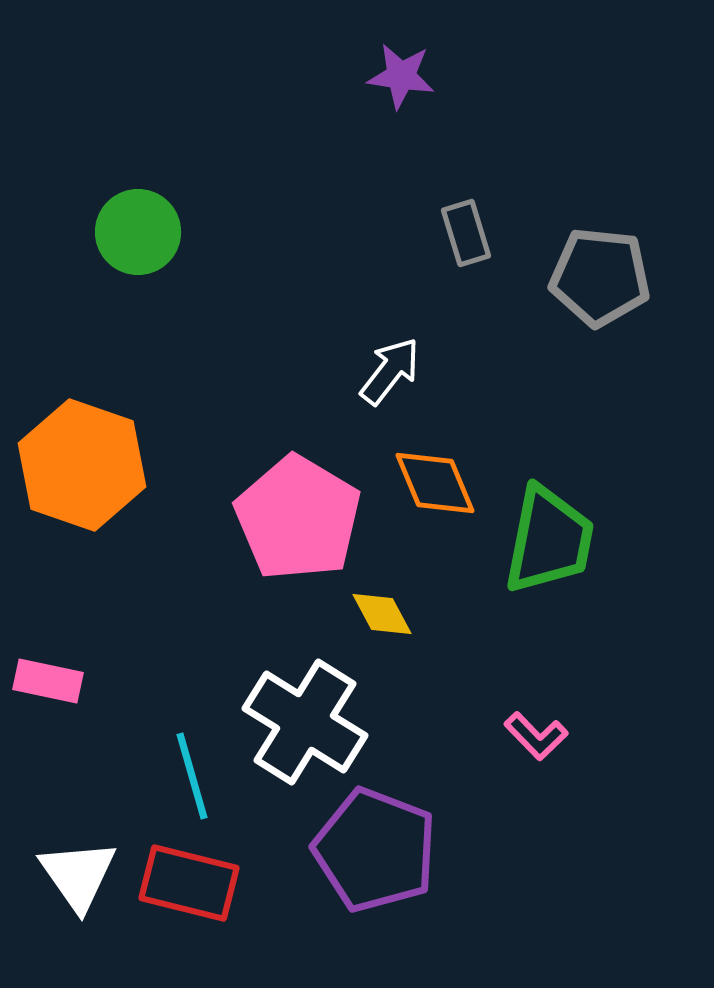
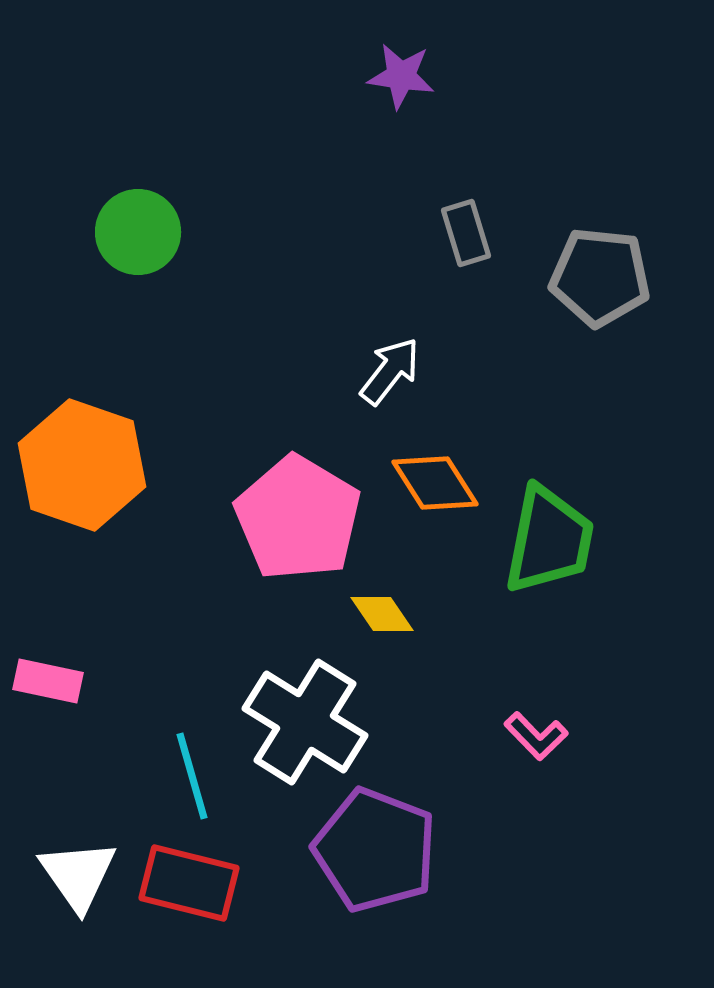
orange diamond: rotated 10 degrees counterclockwise
yellow diamond: rotated 6 degrees counterclockwise
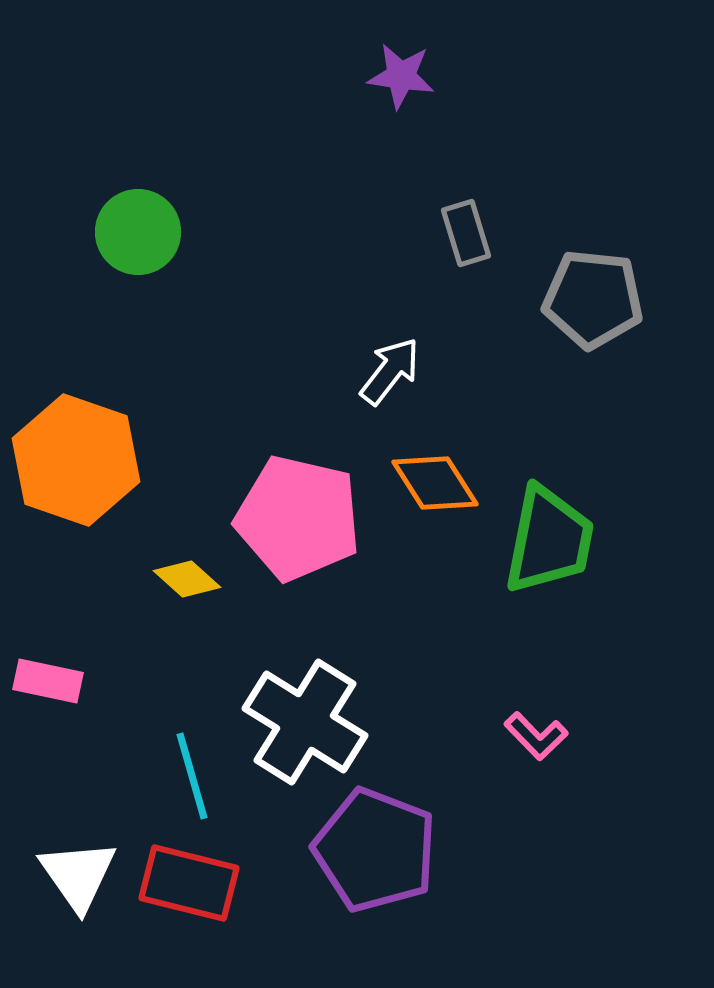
gray pentagon: moved 7 px left, 22 px down
orange hexagon: moved 6 px left, 5 px up
pink pentagon: rotated 18 degrees counterclockwise
yellow diamond: moved 195 px left, 35 px up; rotated 14 degrees counterclockwise
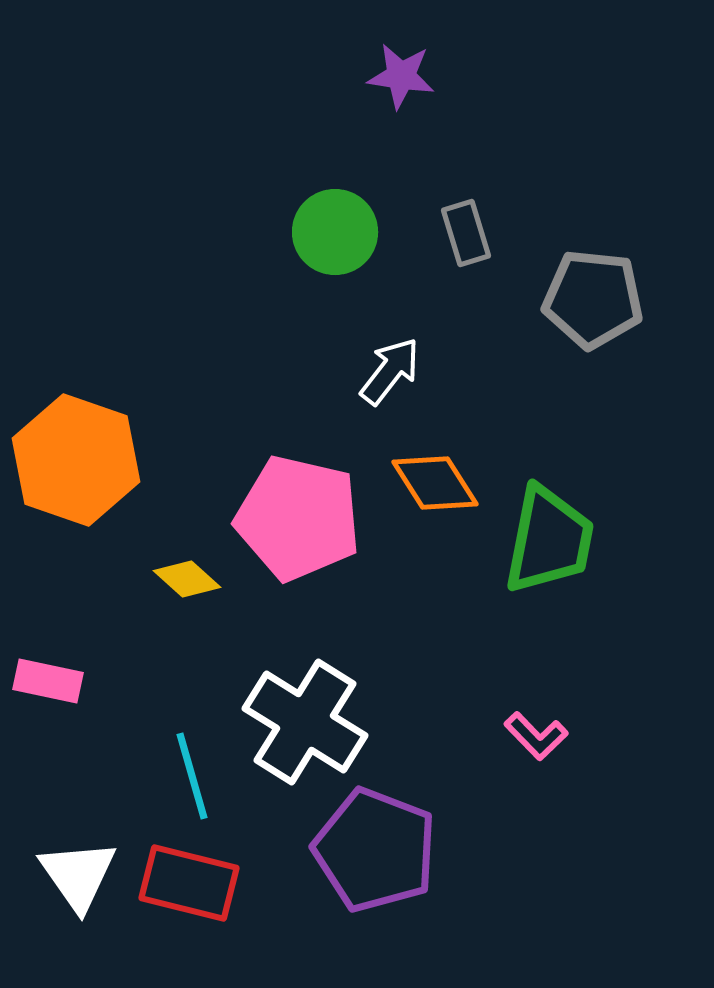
green circle: moved 197 px right
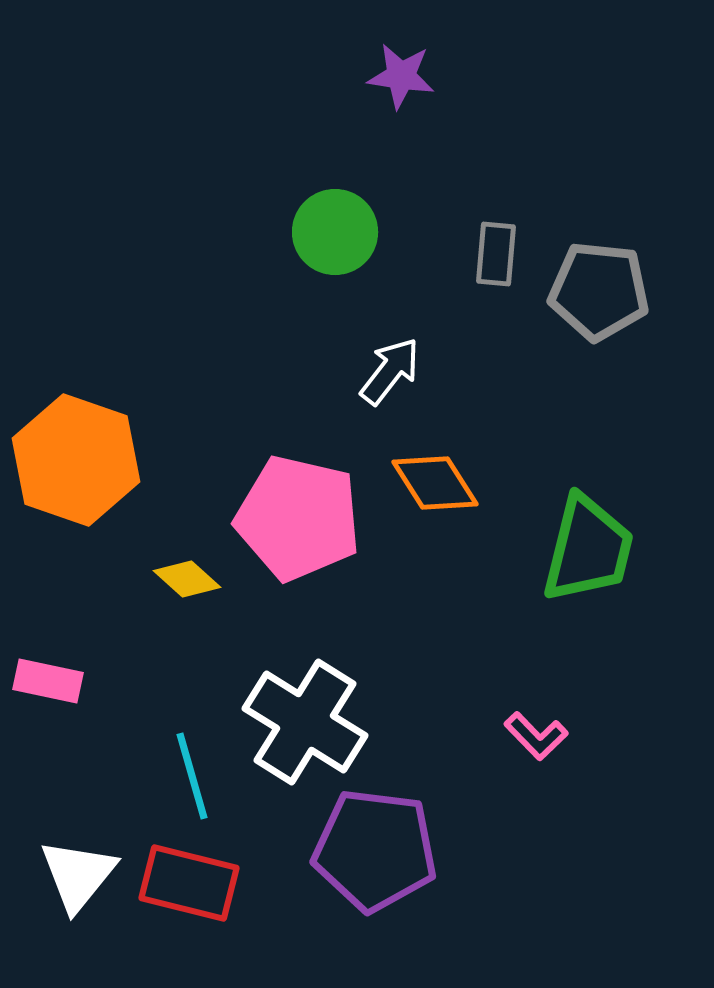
gray rectangle: moved 30 px right, 21 px down; rotated 22 degrees clockwise
gray pentagon: moved 6 px right, 8 px up
green trapezoid: moved 39 px right, 9 px down; rotated 3 degrees clockwise
purple pentagon: rotated 14 degrees counterclockwise
white triangle: rotated 14 degrees clockwise
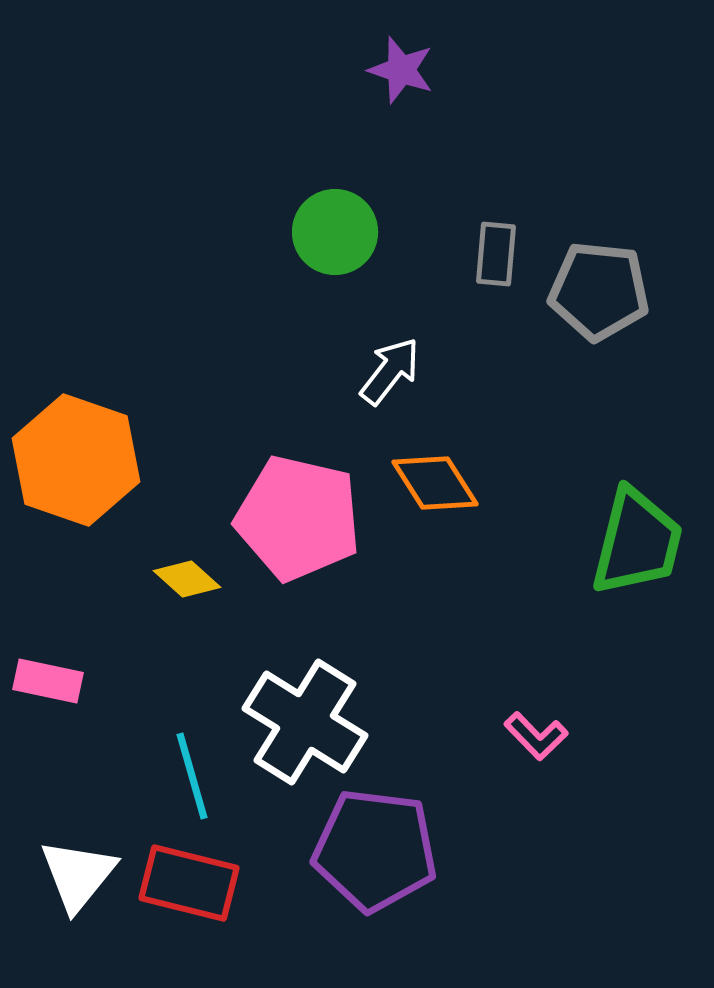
purple star: moved 6 px up; rotated 10 degrees clockwise
green trapezoid: moved 49 px right, 7 px up
